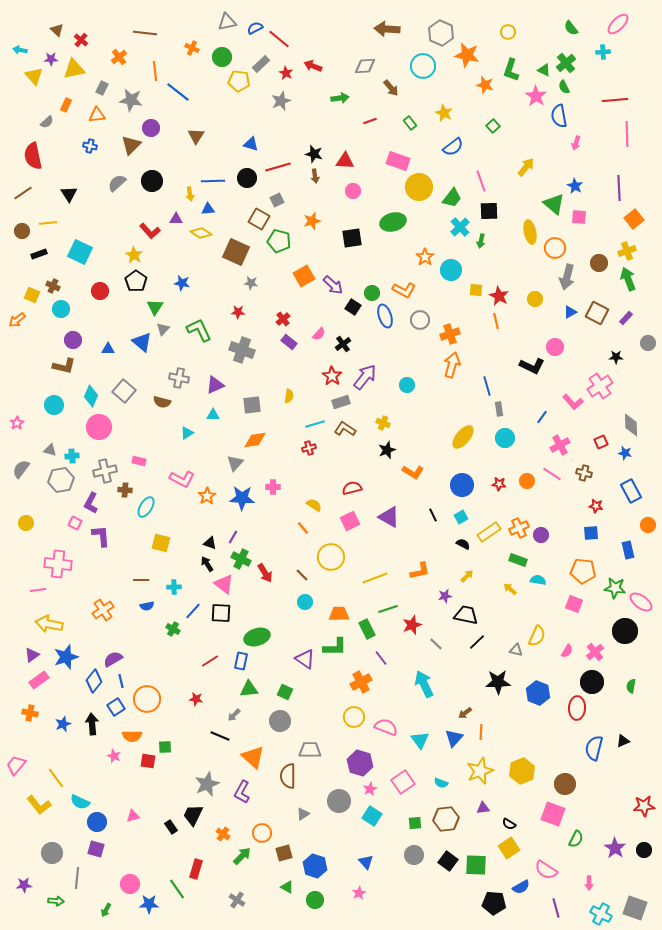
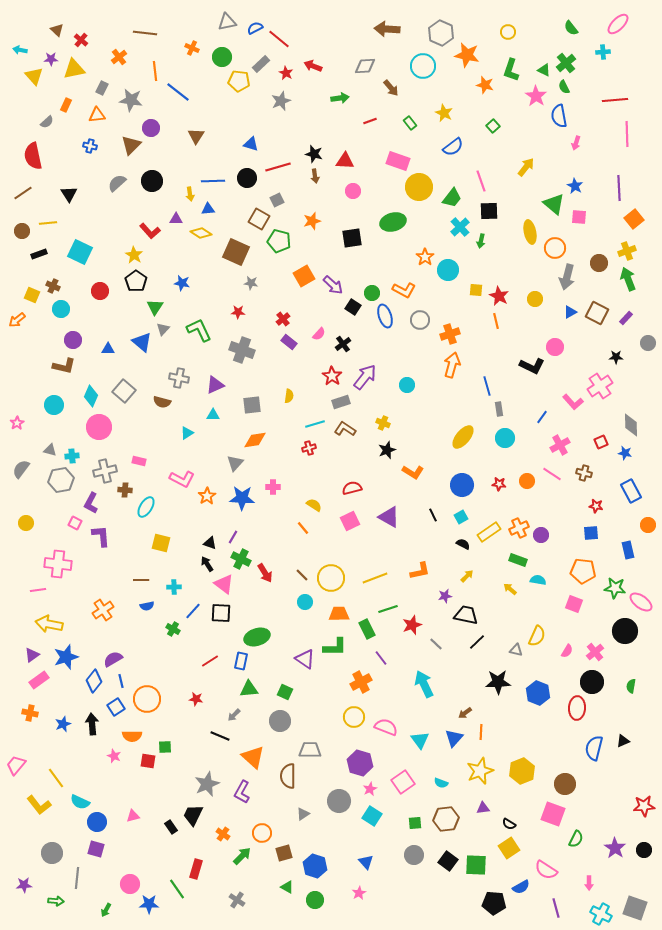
cyan circle at (451, 270): moved 3 px left
yellow circle at (331, 557): moved 21 px down
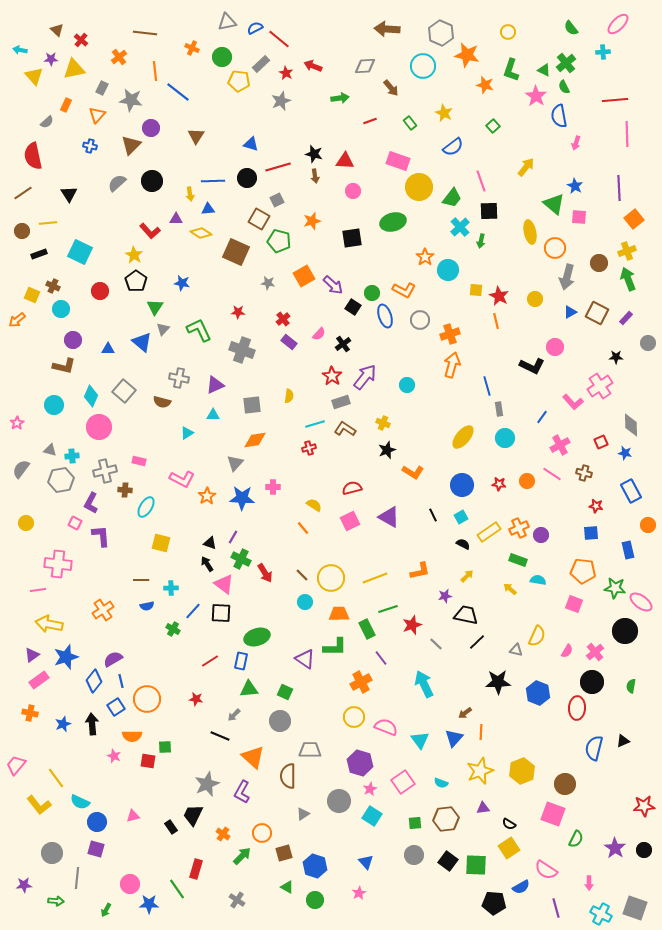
orange triangle at (97, 115): rotated 42 degrees counterclockwise
gray star at (251, 283): moved 17 px right
cyan cross at (174, 587): moved 3 px left, 1 px down
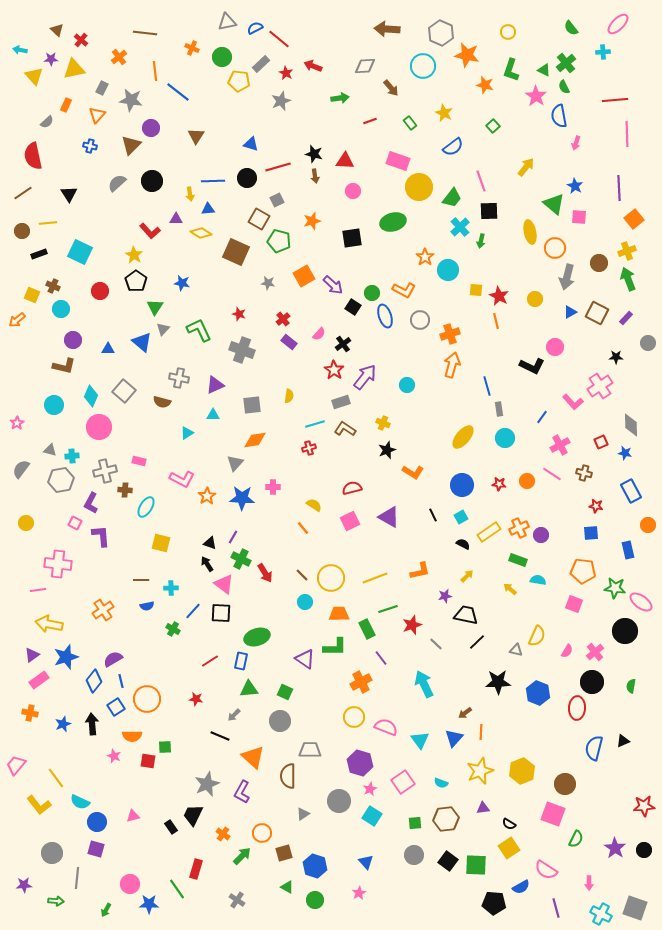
red star at (238, 312): moved 1 px right, 2 px down; rotated 16 degrees clockwise
red star at (332, 376): moved 2 px right, 6 px up
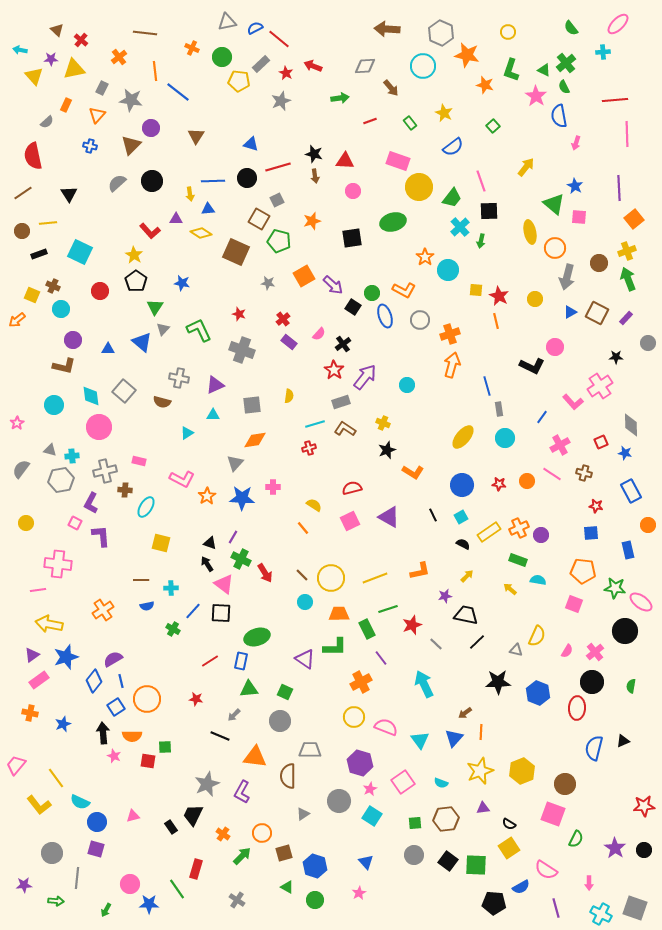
cyan diamond at (91, 396): rotated 30 degrees counterclockwise
black arrow at (92, 724): moved 11 px right, 9 px down
orange triangle at (253, 757): moved 2 px right; rotated 35 degrees counterclockwise
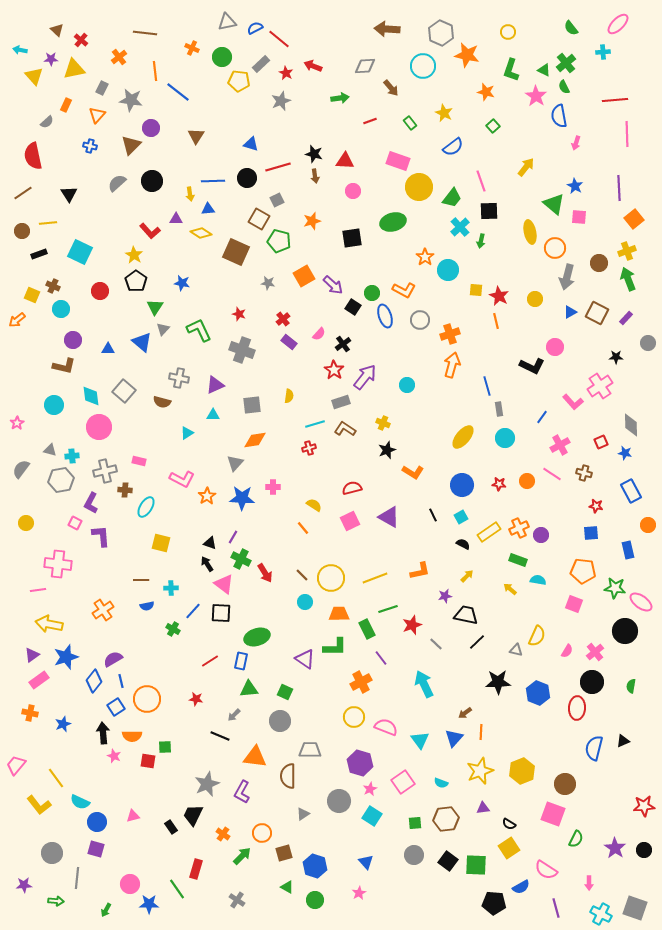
orange star at (485, 85): moved 1 px right, 7 px down
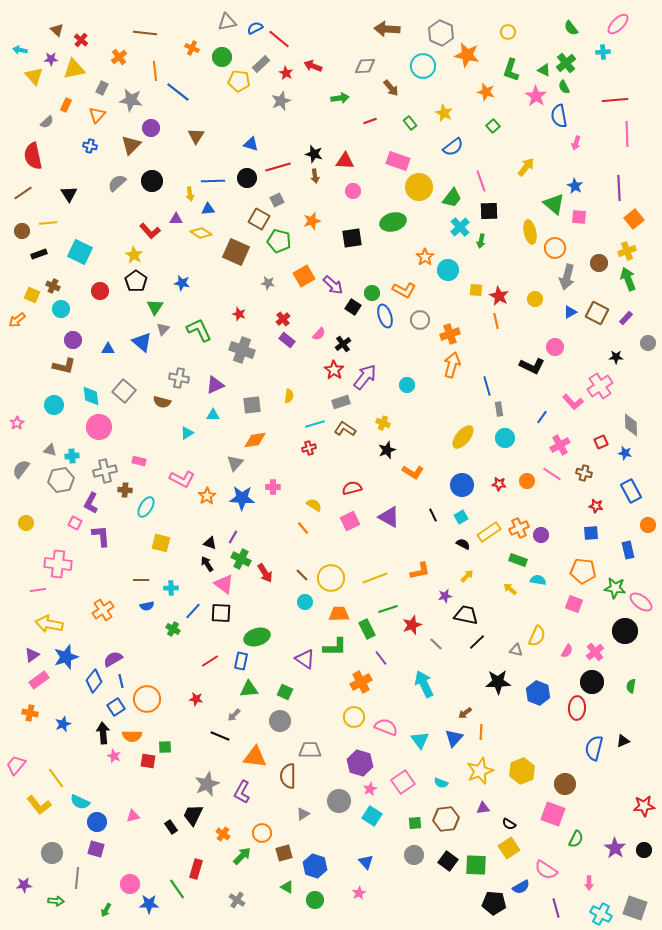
purple rectangle at (289, 342): moved 2 px left, 2 px up
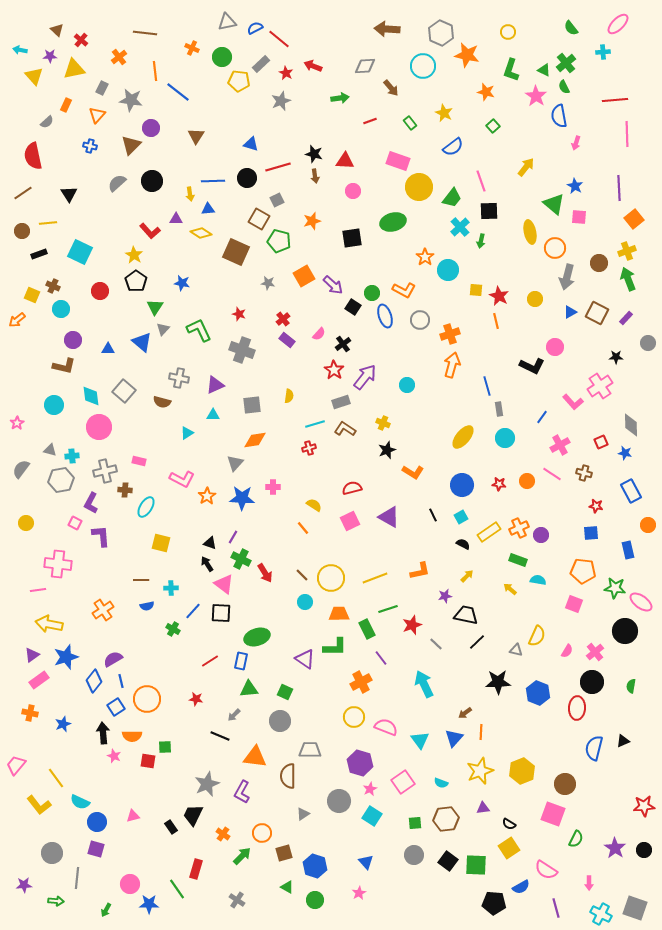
purple star at (51, 59): moved 1 px left, 3 px up
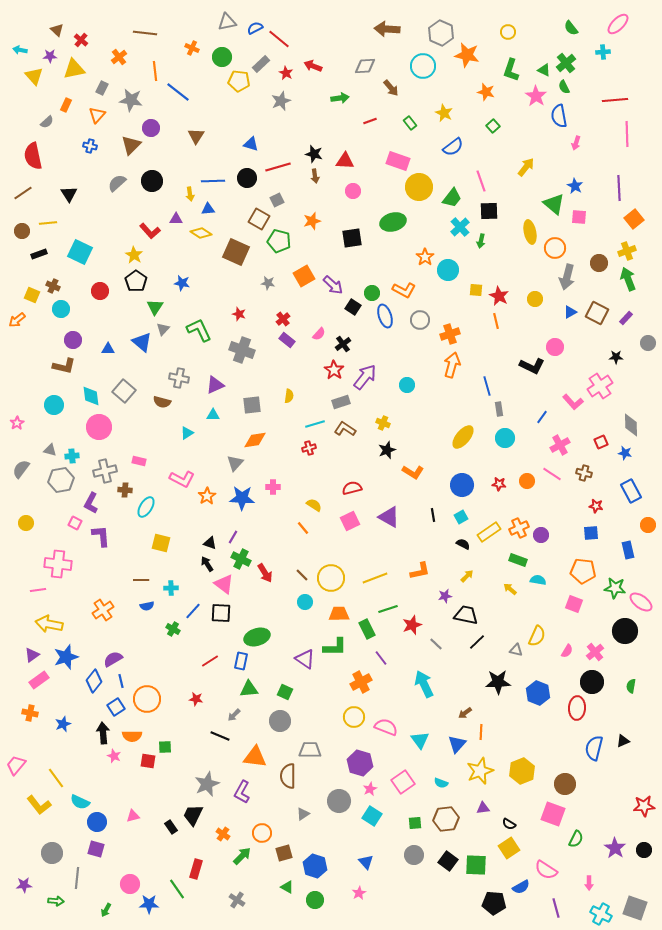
black line at (433, 515): rotated 16 degrees clockwise
blue triangle at (454, 738): moved 3 px right, 6 px down
